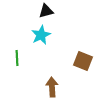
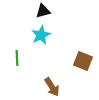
black triangle: moved 3 px left
brown arrow: rotated 150 degrees clockwise
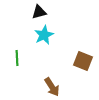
black triangle: moved 4 px left, 1 px down
cyan star: moved 3 px right
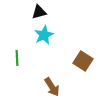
brown square: rotated 12 degrees clockwise
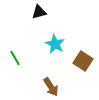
cyan star: moved 11 px right, 9 px down; rotated 18 degrees counterclockwise
green line: moved 2 px left; rotated 28 degrees counterclockwise
brown arrow: moved 1 px left
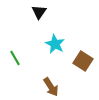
black triangle: rotated 42 degrees counterclockwise
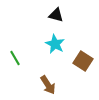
black triangle: moved 17 px right, 3 px down; rotated 49 degrees counterclockwise
brown arrow: moved 3 px left, 2 px up
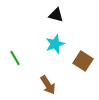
cyan star: rotated 24 degrees clockwise
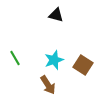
cyan star: moved 1 px left, 16 px down
brown square: moved 4 px down
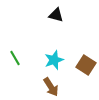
brown square: moved 3 px right
brown arrow: moved 3 px right, 2 px down
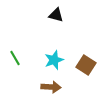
brown arrow: rotated 54 degrees counterclockwise
